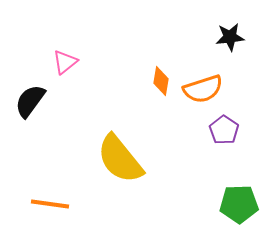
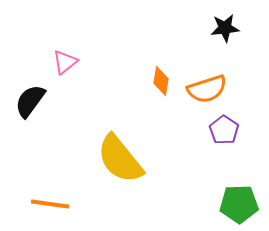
black star: moved 5 px left, 9 px up
orange semicircle: moved 4 px right
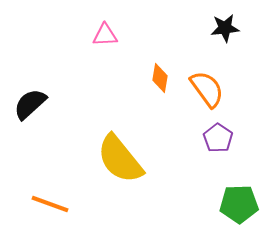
pink triangle: moved 40 px right, 27 px up; rotated 36 degrees clockwise
orange diamond: moved 1 px left, 3 px up
orange semicircle: rotated 108 degrees counterclockwise
black semicircle: moved 3 px down; rotated 12 degrees clockwise
purple pentagon: moved 6 px left, 8 px down
orange line: rotated 12 degrees clockwise
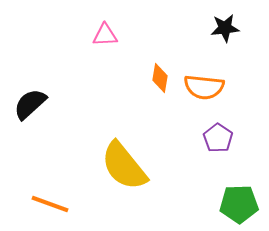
orange semicircle: moved 3 px left, 2 px up; rotated 132 degrees clockwise
yellow semicircle: moved 4 px right, 7 px down
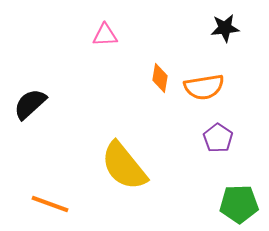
orange semicircle: rotated 15 degrees counterclockwise
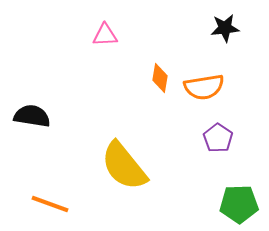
black semicircle: moved 2 px right, 12 px down; rotated 51 degrees clockwise
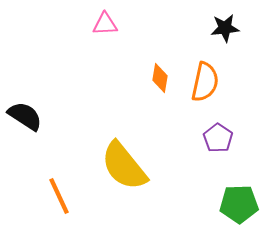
pink triangle: moved 11 px up
orange semicircle: moved 1 px right, 5 px up; rotated 69 degrees counterclockwise
black semicircle: moved 7 px left; rotated 24 degrees clockwise
orange line: moved 9 px right, 8 px up; rotated 45 degrees clockwise
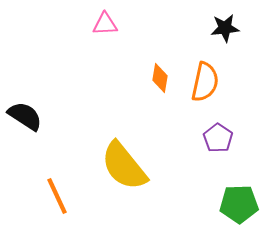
orange line: moved 2 px left
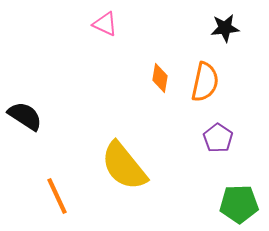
pink triangle: rotated 28 degrees clockwise
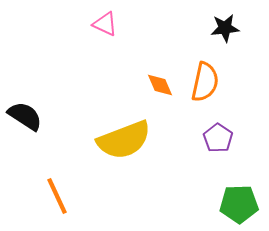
orange diamond: moved 7 px down; rotated 32 degrees counterclockwise
yellow semicircle: moved 26 px up; rotated 72 degrees counterclockwise
